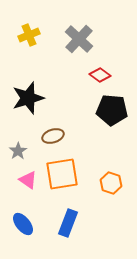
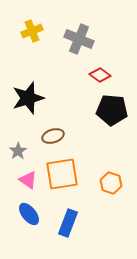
yellow cross: moved 3 px right, 4 px up
gray cross: rotated 20 degrees counterclockwise
blue ellipse: moved 6 px right, 10 px up
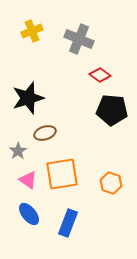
brown ellipse: moved 8 px left, 3 px up
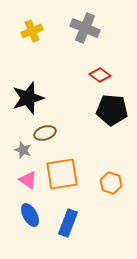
gray cross: moved 6 px right, 11 px up
gray star: moved 5 px right, 1 px up; rotated 18 degrees counterclockwise
blue ellipse: moved 1 px right, 1 px down; rotated 10 degrees clockwise
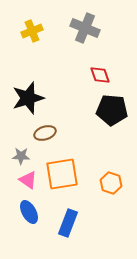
red diamond: rotated 35 degrees clockwise
gray star: moved 2 px left, 6 px down; rotated 18 degrees counterclockwise
blue ellipse: moved 1 px left, 3 px up
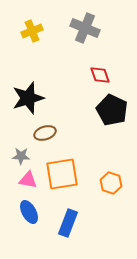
black pentagon: rotated 20 degrees clockwise
pink triangle: rotated 24 degrees counterclockwise
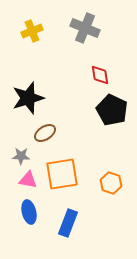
red diamond: rotated 10 degrees clockwise
brown ellipse: rotated 15 degrees counterclockwise
blue ellipse: rotated 15 degrees clockwise
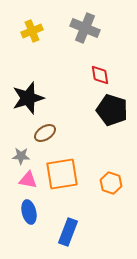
black pentagon: rotated 8 degrees counterclockwise
blue rectangle: moved 9 px down
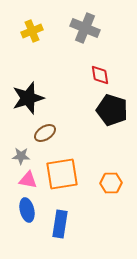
orange hexagon: rotated 20 degrees counterclockwise
blue ellipse: moved 2 px left, 2 px up
blue rectangle: moved 8 px left, 8 px up; rotated 12 degrees counterclockwise
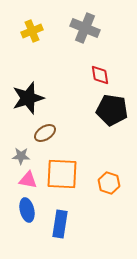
black pentagon: rotated 8 degrees counterclockwise
orange square: rotated 12 degrees clockwise
orange hexagon: moved 2 px left; rotated 20 degrees clockwise
